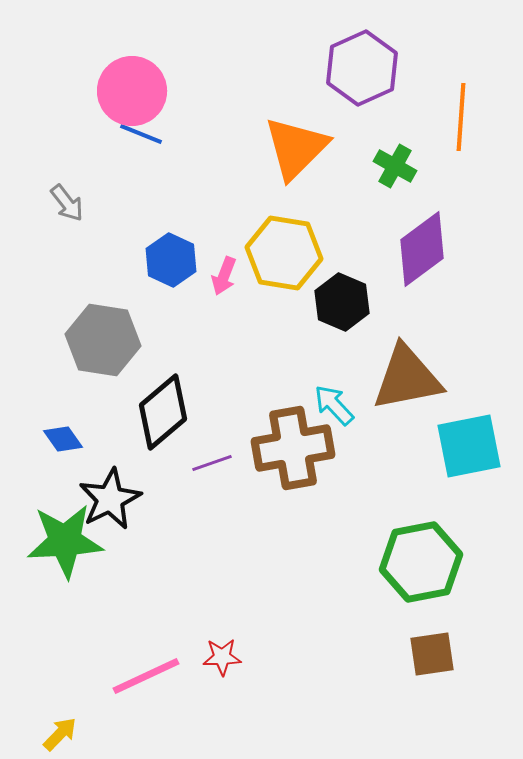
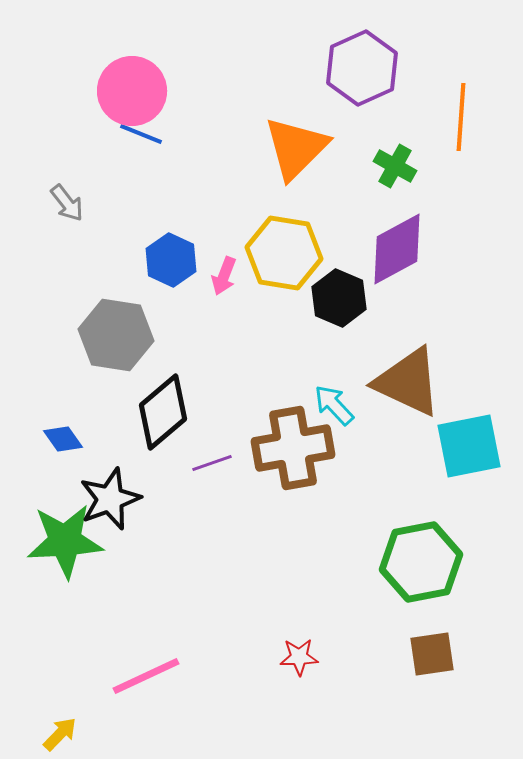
purple diamond: moved 25 px left; rotated 8 degrees clockwise
black hexagon: moved 3 px left, 4 px up
gray hexagon: moved 13 px right, 5 px up
brown triangle: moved 1 px right, 4 px down; rotated 36 degrees clockwise
black star: rotated 6 degrees clockwise
red star: moved 77 px right
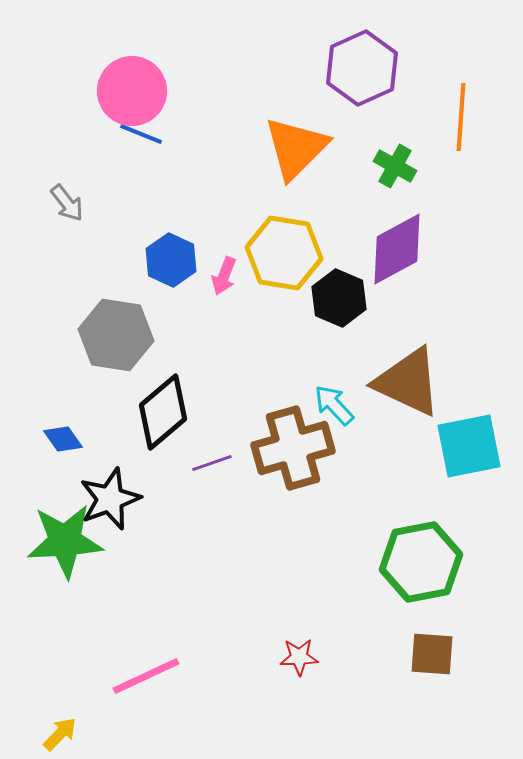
brown cross: rotated 6 degrees counterclockwise
brown square: rotated 12 degrees clockwise
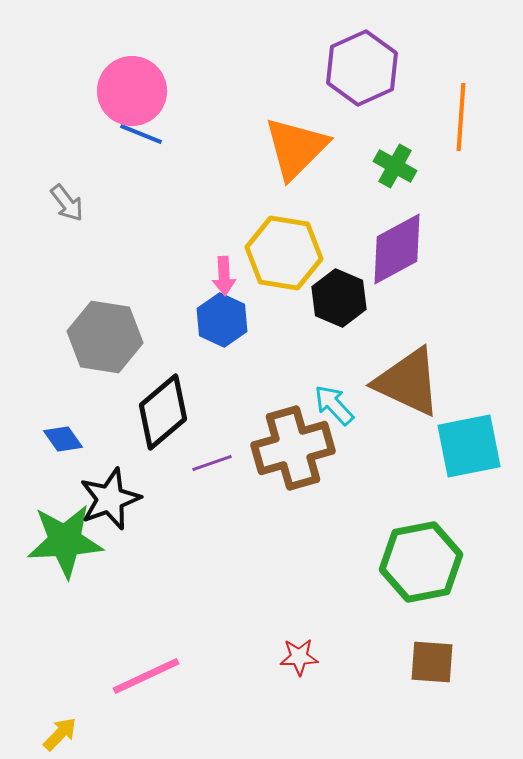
blue hexagon: moved 51 px right, 60 px down
pink arrow: rotated 24 degrees counterclockwise
gray hexagon: moved 11 px left, 2 px down
brown square: moved 8 px down
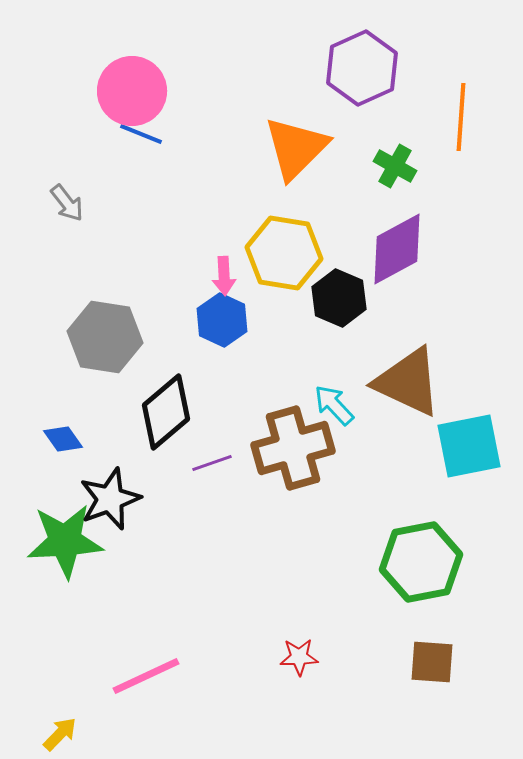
black diamond: moved 3 px right
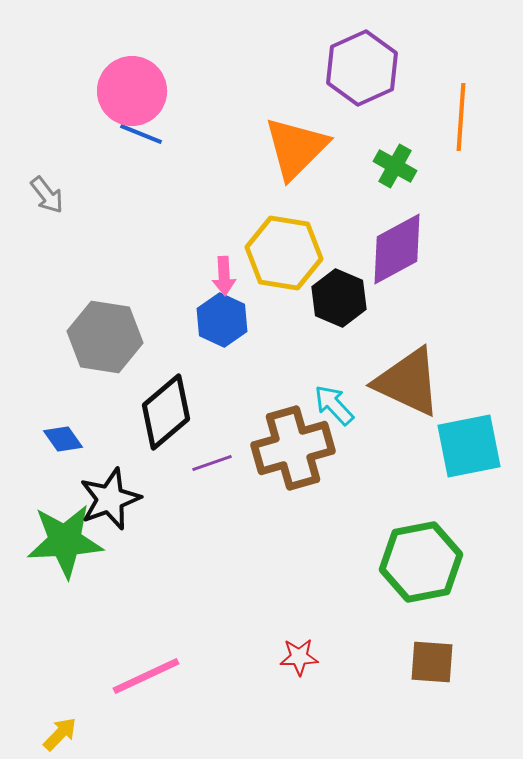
gray arrow: moved 20 px left, 8 px up
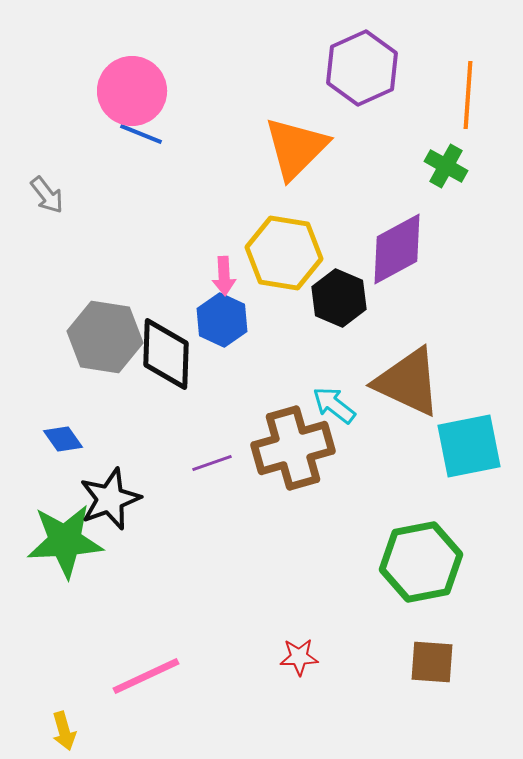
orange line: moved 7 px right, 22 px up
green cross: moved 51 px right
cyan arrow: rotated 9 degrees counterclockwise
black diamond: moved 58 px up; rotated 48 degrees counterclockwise
yellow arrow: moved 4 px right, 3 px up; rotated 120 degrees clockwise
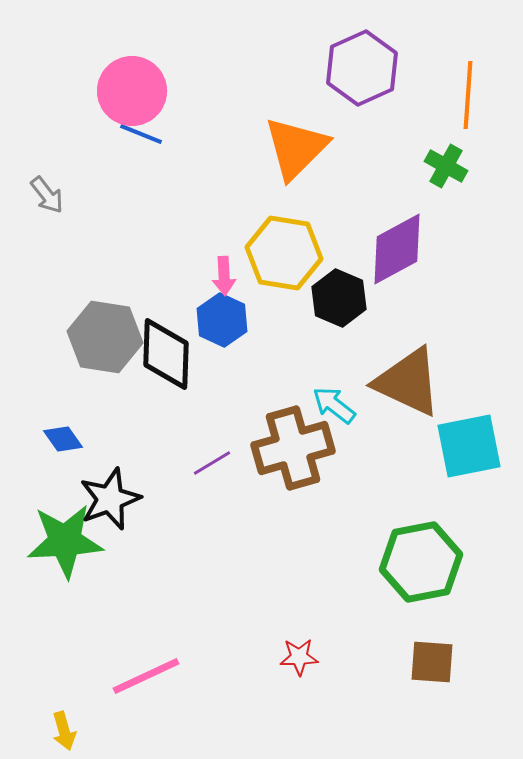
purple line: rotated 12 degrees counterclockwise
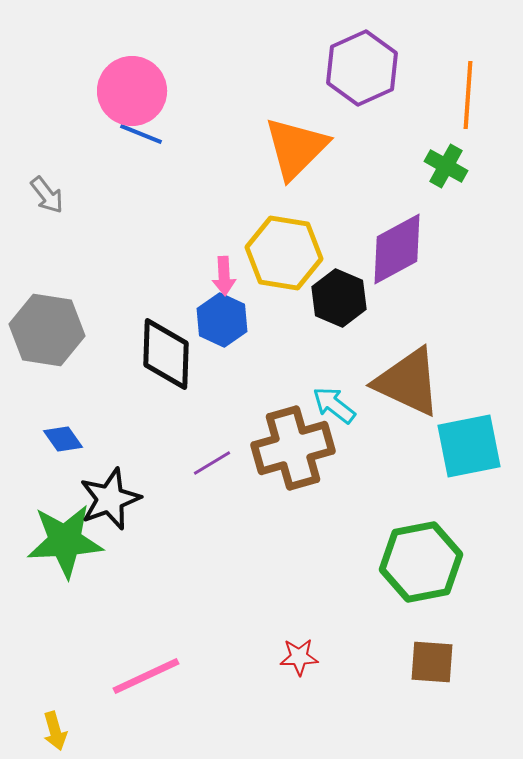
gray hexagon: moved 58 px left, 7 px up
yellow arrow: moved 9 px left
